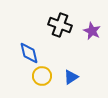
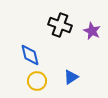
blue diamond: moved 1 px right, 2 px down
yellow circle: moved 5 px left, 5 px down
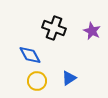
black cross: moved 6 px left, 3 px down
blue diamond: rotated 15 degrees counterclockwise
blue triangle: moved 2 px left, 1 px down
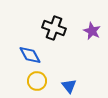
blue triangle: moved 8 px down; rotated 35 degrees counterclockwise
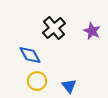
black cross: rotated 30 degrees clockwise
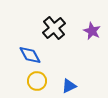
blue triangle: rotated 42 degrees clockwise
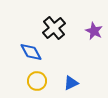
purple star: moved 2 px right
blue diamond: moved 1 px right, 3 px up
blue triangle: moved 2 px right, 3 px up
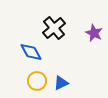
purple star: moved 2 px down
blue triangle: moved 10 px left
